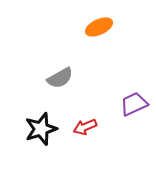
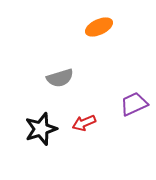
gray semicircle: rotated 12 degrees clockwise
red arrow: moved 1 px left, 4 px up
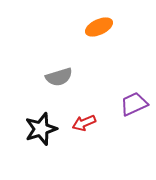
gray semicircle: moved 1 px left, 1 px up
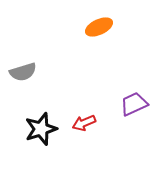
gray semicircle: moved 36 px left, 5 px up
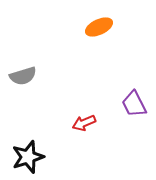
gray semicircle: moved 4 px down
purple trapezoid: rotated 92 degrees counterclockwise
black star: moved 13 px left, 28 px down
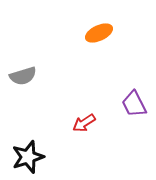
orange ellipse: moved 6 px down
red arrow: rotated 10 degrees counterclockwise
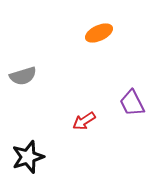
purple trapezoid: moved 2 px left, 1 px up
red arrow: moved 2 px up
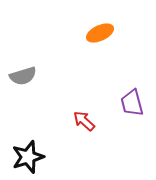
orange ellipse: moved 1 px right
purple trapezoid: rotated 12 degrees clockwise
red arrow: rotated 75 degrees clockwise
